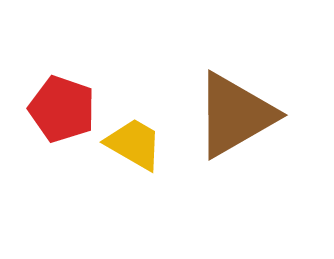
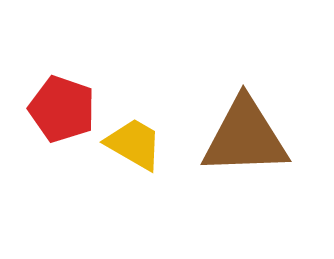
brown triangle: moved 10 px right, 22 px down; rotated 28 degrees clockwise
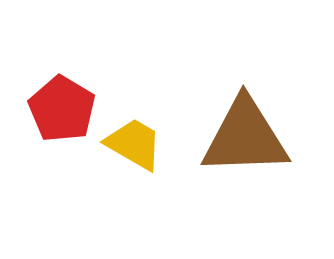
red pentagon: rotated 12 degrees clockwise
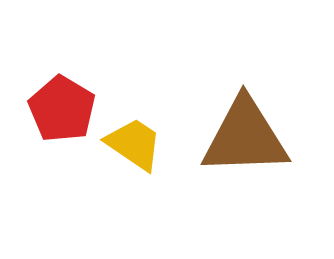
yellow trapezoid: rotated 4 degrees clockwise
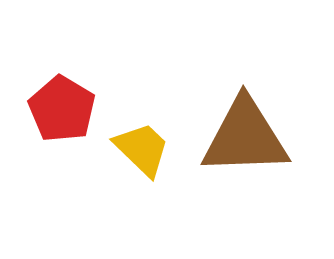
yellow trapezoid: moved 8 px right, 5 px down; rotated 10 degrees clockwise
